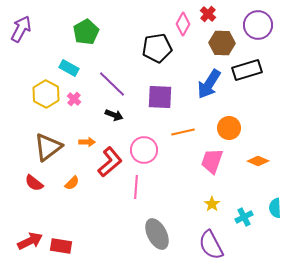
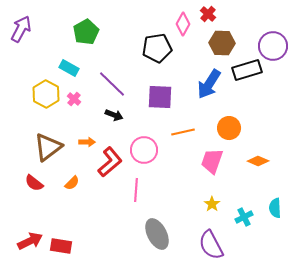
purple circle: moved 15 px right, 21 px down
pink line: moved 3 px down
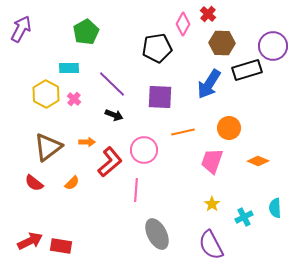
cyan rectangle: rotated 30 degrees counterclockwise
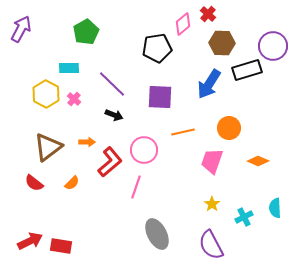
pink diamond: rotated 20 degrees clockwise
pink line: moved 3 px up; rotated 15 degrees clockwise
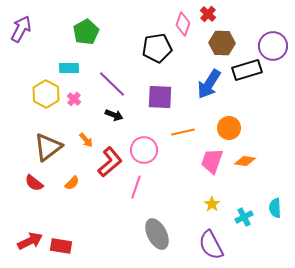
pink diamond: rotated 30 degrees counterclockwise
orange arrow: moved 1 px left, 2 px up; rotated 49 degrees clockwise
orange diamond: moved 13 px left; rotated 15 degrees counterclockwise
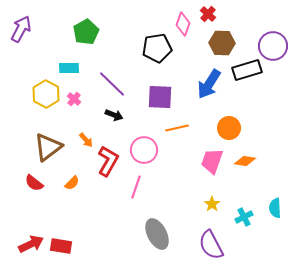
orange line: moved 6 px left, 4 px up
red L-shape: moved 2 px left, 1 px up; rotated 20 degrees counterclockwise
red arrow: moved 1 px right, 3 px down
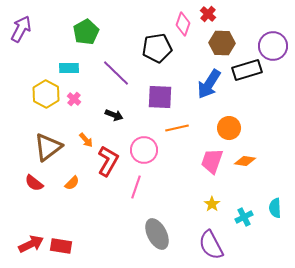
purple line: moved 4 px right, 11 px up
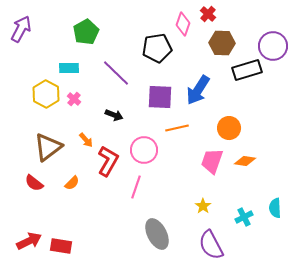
blue arrow: moved 11 px left, 6 px down
yellow star: moved 9 px left, 2 px down
red arrow: moved 2 px left, 3 px up
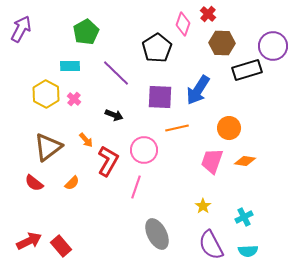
black pentagon: rotated 24 degrees counterclockwise
cyan rectangle: moved 1 px right, 2 px up
cyan semicircle: moved 27 px left, 43 px down; rotated 90 degrees counterclockwise
red rectangle: rotated 40 degrees clockwise
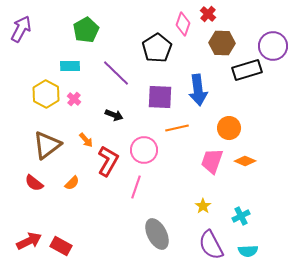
green pentagon: moved 2 px up
blue arrow: rotated 40 degrees counterclockwise
brown triangle: moved 1 px left, 2 px up
orange diamond: rotated 15 degrees clockwise
cyan cross: moved 3 px left, 1 px up
red rectangle: rotated 20 degrees counterclockwise
